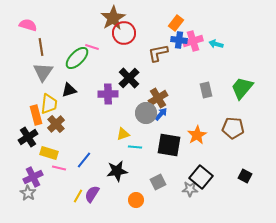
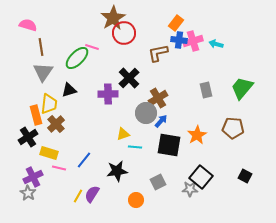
blue arrow at (161, 114): moved 7 px down
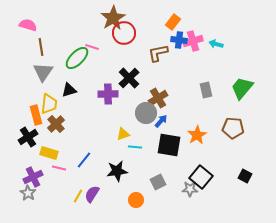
orange rectangle at (176, 23): moved 3 px left, 1 px up
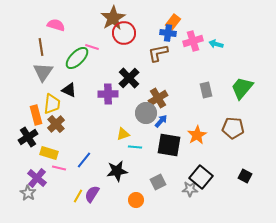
pink semicircle at (28, 25): moved 28 px right
blue cross at (179, 40): moved 11 px left, 7 px up
black triangle at (69, 90): rotated 42 degrees clockwise
yellow trapezoid at (49, 104): moved 3 px right
purple cross at (33, 177): moved 4 px right, 1 px down; rotated 24 degrees counterclockwise
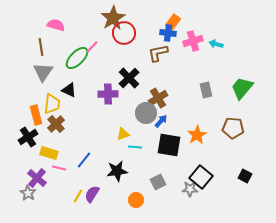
pink line at (92, 47): rotated 64 degrees counterclockwise
